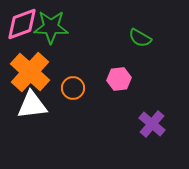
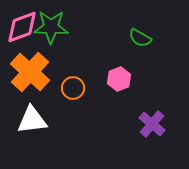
pink diamond: moved 3 px down
pink hexagon: rotated 15 degrees counterclockwise
white triangle: moved 15 px down
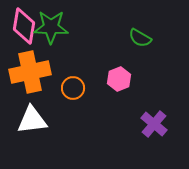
pink diamond: moved 2 px right, 1 px up; rotated 60 degrees counterclockwise
orange cross: rotated 36 degrees clockwise
purple cross: moved 2 px right
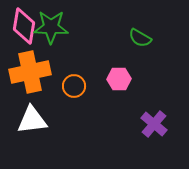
pink hexagon: rotated 20 degrees clockwise
orange circle: moved 1 px right, 2 px up
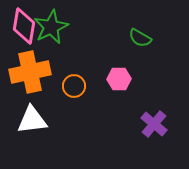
green star: rotated 28 degrees counterclockwise
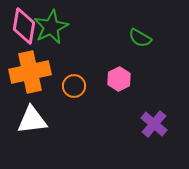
pink hexagon: rotated 25 degrees counterclockwise
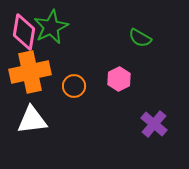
pink diamond: moved 6 px down
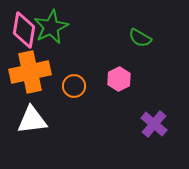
pink diamond: moved 2 px up
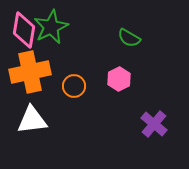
green semicircle: moved 11 px left
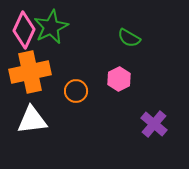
pink diamond: rotated 15 degrees clockwise
orange circle: moved 2 px right, 5 px down
